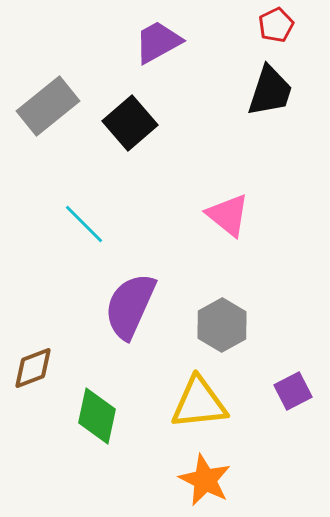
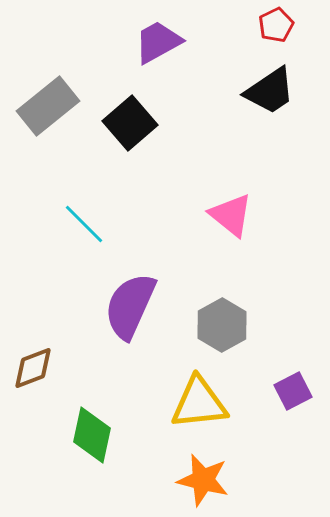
black trapezoid: rotated 38 degrees clockwise
pink triangle: moved 3 px right
green diamond: moved 5 px left, 19 px down
orange star: moved 2 px left; rotated 12 degrees counterclockwise
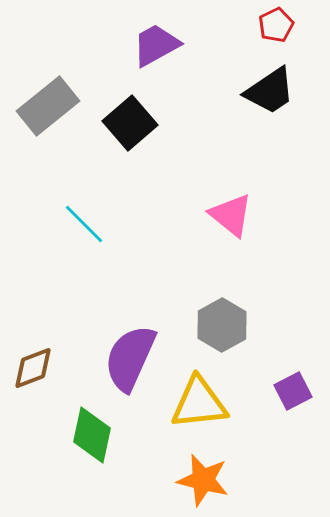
purple trapezoid: moved 2 px left, 3 px down
purple semicircle: moved 52 px down
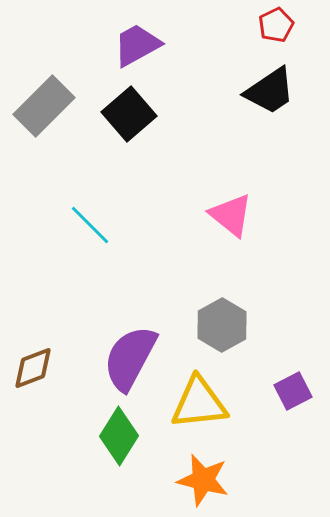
purple trapezoid: moved 19 px left
gray rectangle: moved 4 px left; rotated 6 degrees counterclockwise
black square: moved 1 px left, 9 px up
cyan line: moved 6 px right, 1 px down
purple semicircle: rotated 4 degrees clockwise
green diamond: moved 27 px right, 1 px down; rotated 20 degrees clockwise
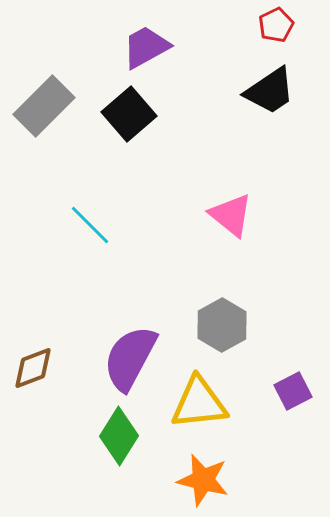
purple trapezoid: moved 9 px right, 2 px down
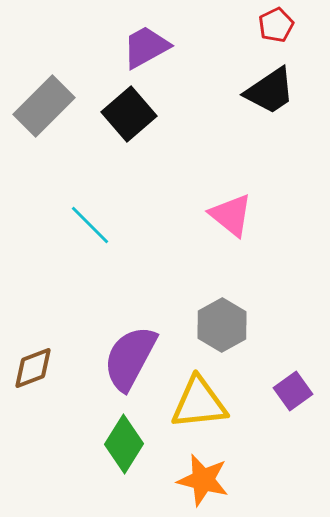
purple square: rotated 9 degrees counterclockwise
green diamond: moved 5 px right, 8 px down
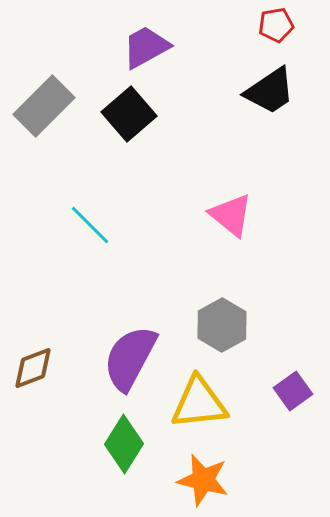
red pentagon: rotated 16 degrees clockwise
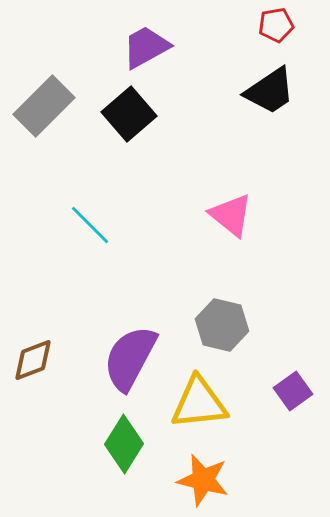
gray hexagon: rotated 18 degrees counterclockwise
brown diamond: moved 8 px up
